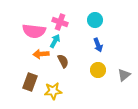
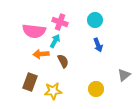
yellow circle: moved 2 px left, 19 px down
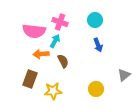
brown rectangle: moved 3 px up
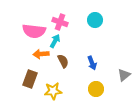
blue arrow: moved 6 px left, 18 px down
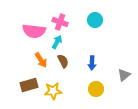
cyan arrow: moved 2 px right, 1 px down
orange arrow: moved 6 px down; rotated 119 degrees counterclockwise
blue arrow: rotated 24 degrees clockwise
brown rectangle: moved 1 px left, 6 px down; rotated 54 degrees clockwise
